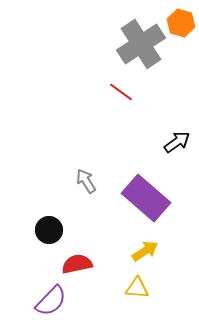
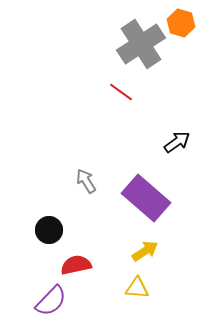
red semicircle: moved 1 px left, 1 px down
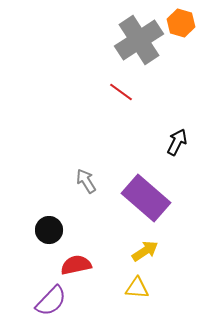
gray cross: moved 2 px left, 4 px up
black arrow: rotated 28 degrees counterclockwise
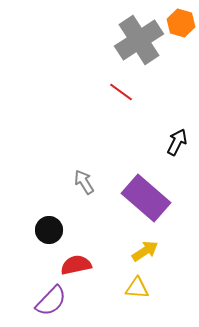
gray arrow: moved 2 px left, 1 px down
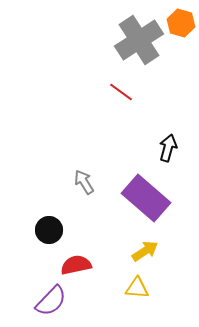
black arrow: moved 9 px left, 6 px down; rotated 12 degrees counterclockwise
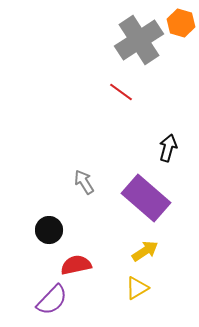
yellow triangle: rotated 35 degrees counterclockwise
purple semicircle: moved 1 px right, 1 px up
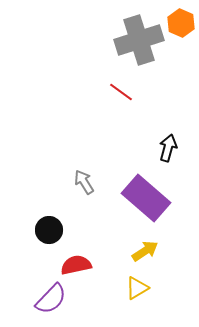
orange hexagon: rotated 8 degrees clockwise
gray cross: rotated 15 degrees clockwise
purple semicircle: moved 1 px left, 1 px up
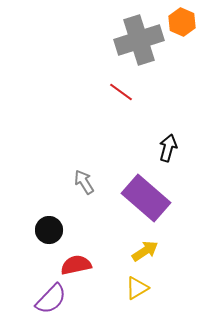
orange hexagon: moved 1 px right, 1 px up
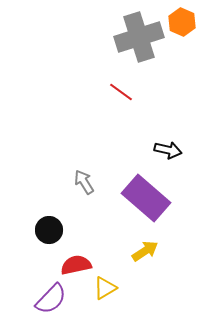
gray cross: moved 3 px up
black arrow: moved 2 px down; rotated 88 degrees clockwise
yellow triangle: moved 32 px left
